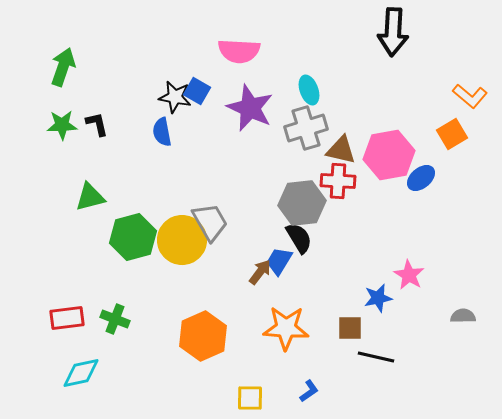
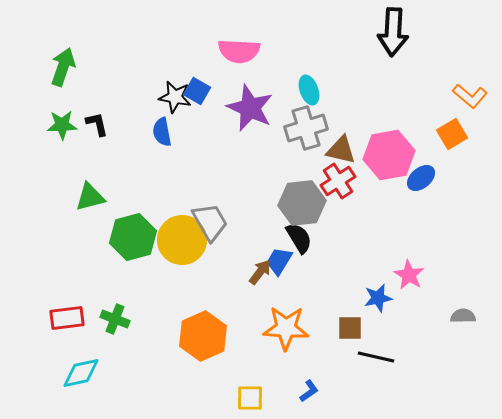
red cross: rotated 36 degrees counterclockwise
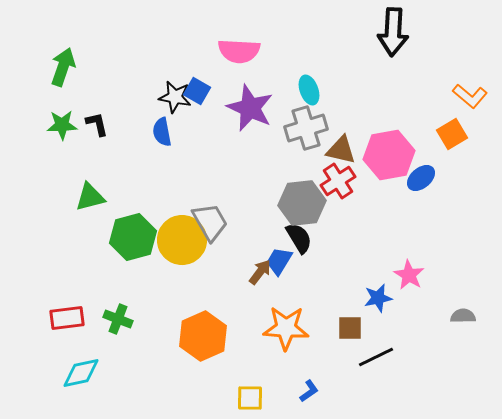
green cross: moved 3 px right
black line: rotated 39 degrees counterclockwise
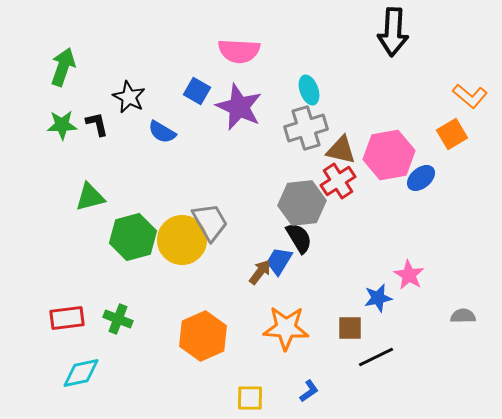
black star: moved 46 px left; rotated 16 degrees clockwise
purple star: moved 11 px left, 1 px up
blue semicircle: rotated 48 degrees counterclockwise
